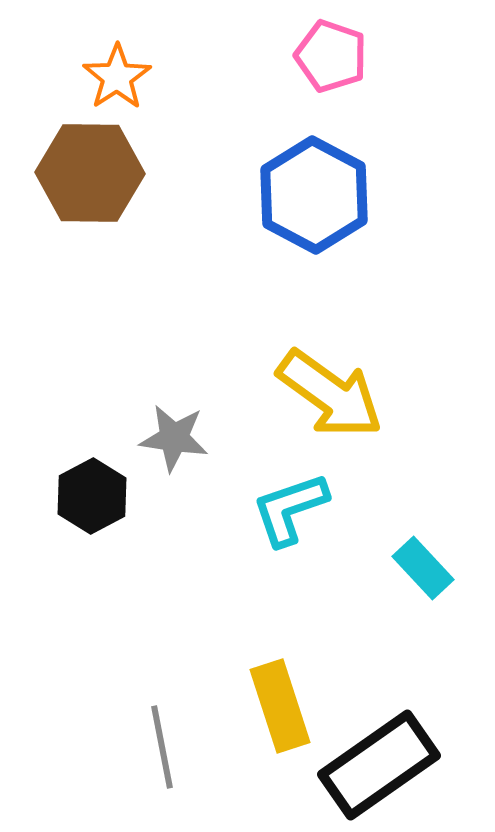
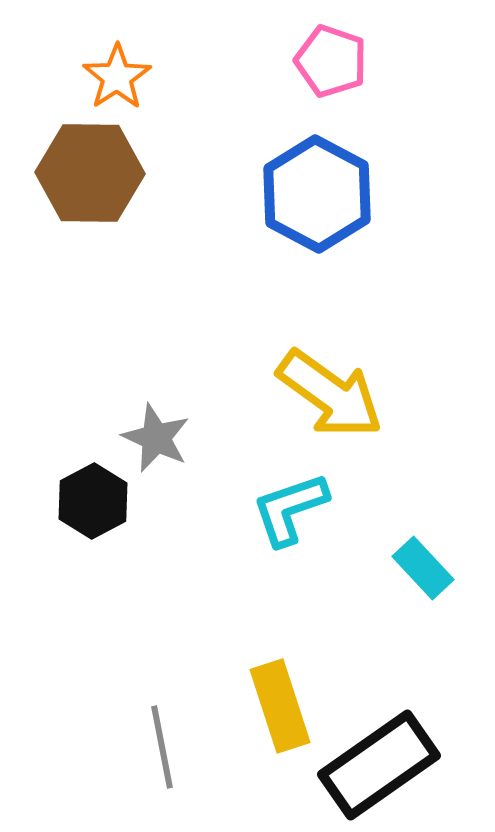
pink pentagon: moved 5 px down
blue hexagon: moved 3 px right, 1 px up
gray star: moved 18 px left; rotated 16 degrees clockwise
black hexagon: moved 1 px right, 5 px down
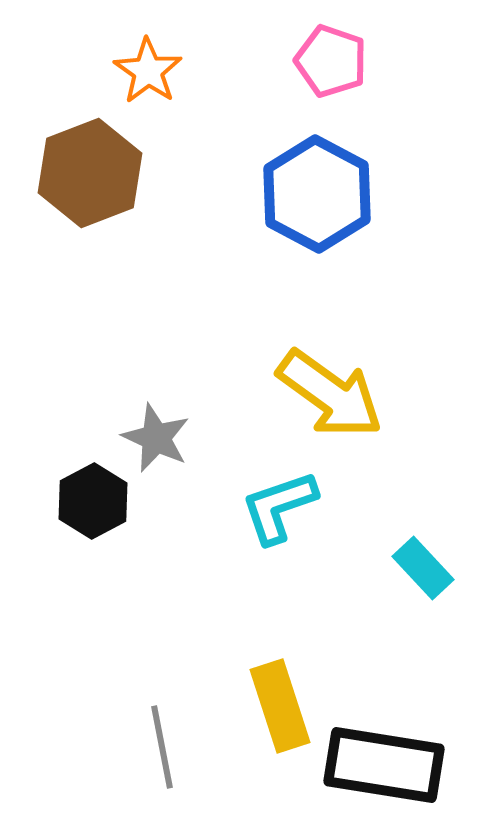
orange star: moved 31 px right, 6 px up; rotated 4 degrees counterclockwise
brown hexagon: rotated 22 degrees counterclockwise
cyan L-shape: moved 11 px left, 2 px up
black rectangle: moved 5 px right; rotated 44 degrees clockwise
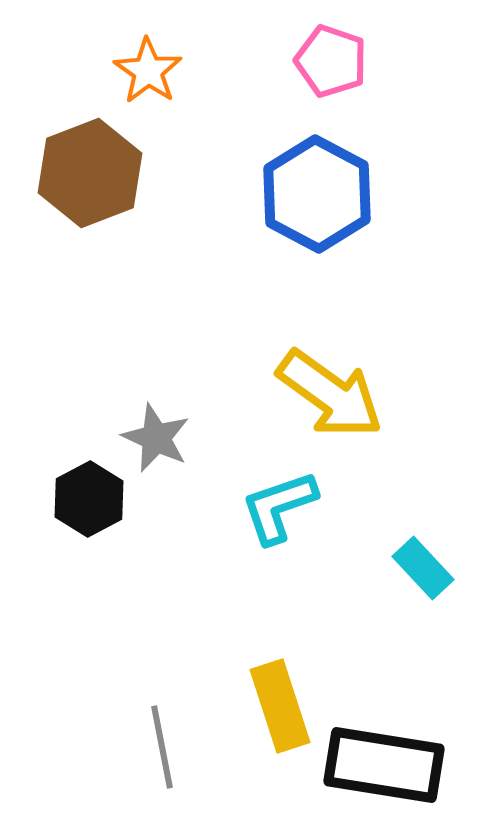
black hexagon: moved 4 px left, 2 px up
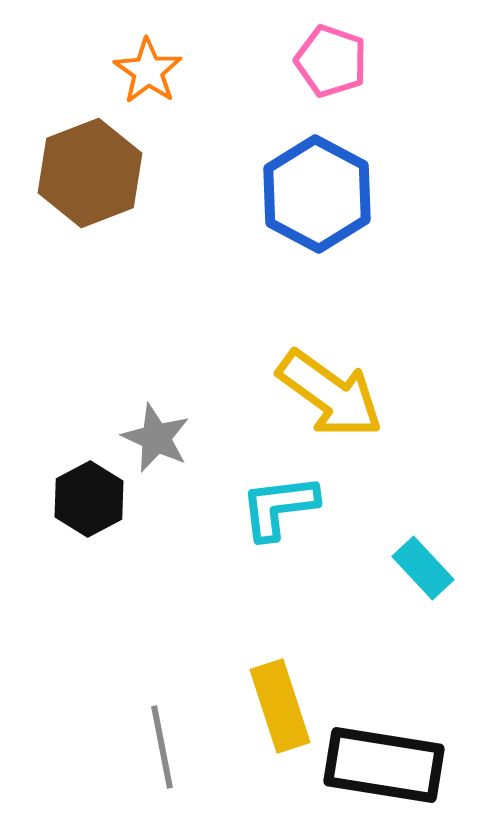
cyan L-shape: rotated 12 degrees clockwise
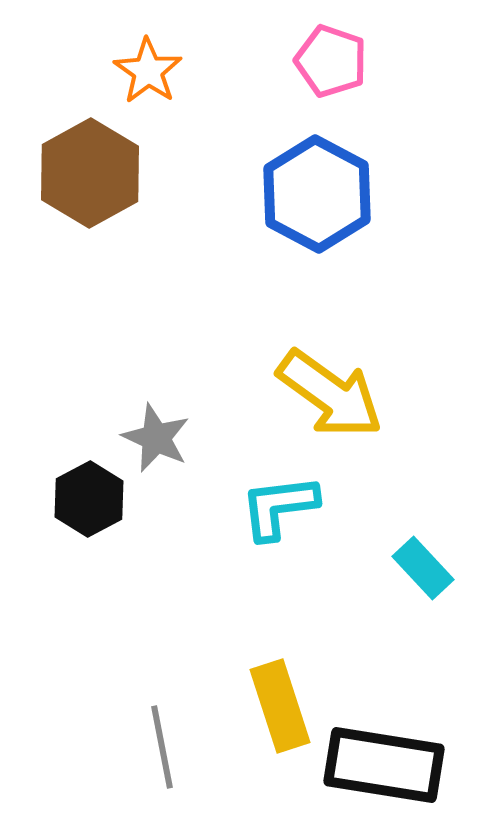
brown hexagon: rotated 8 degrees counterclockwise
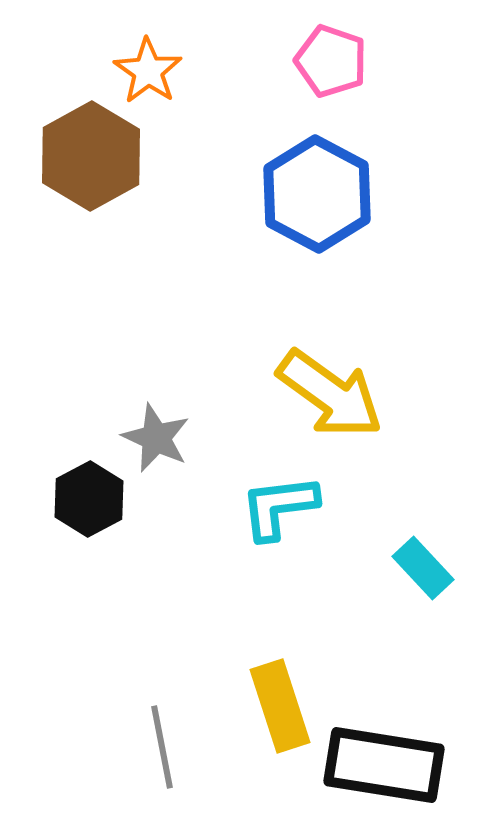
brown hexagon: moved 1 px right, 17 px up
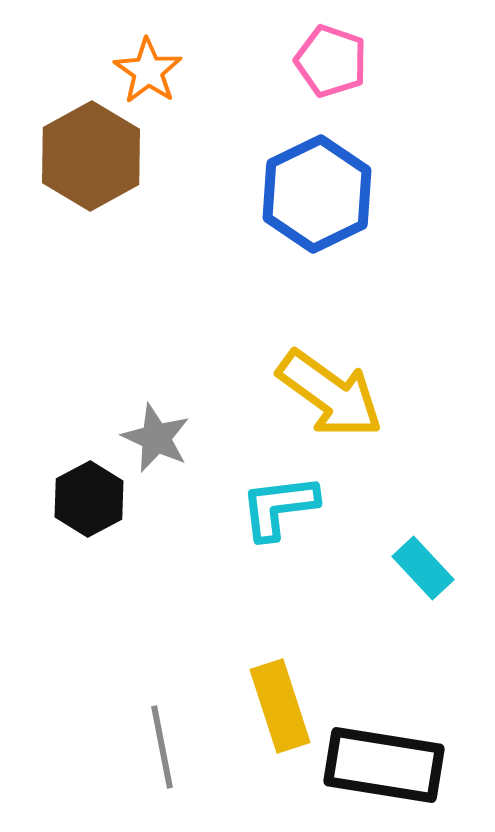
blue hexagon: rotated 6 degrees clockwise
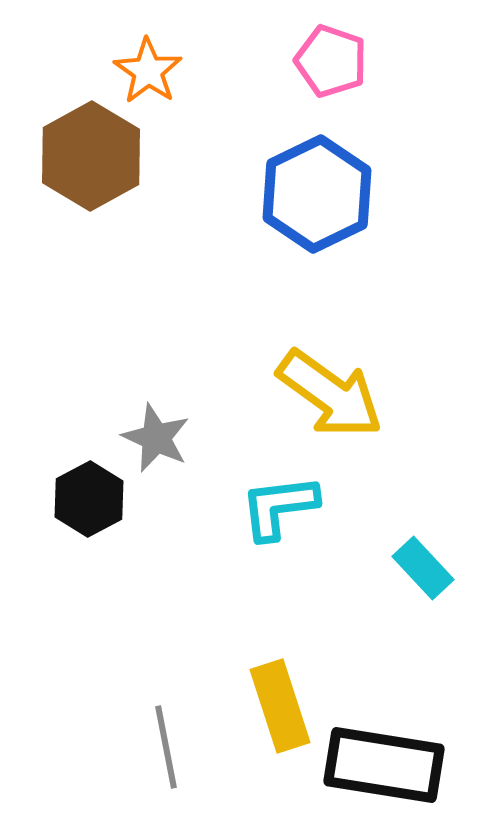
gray line: moved 4 px right
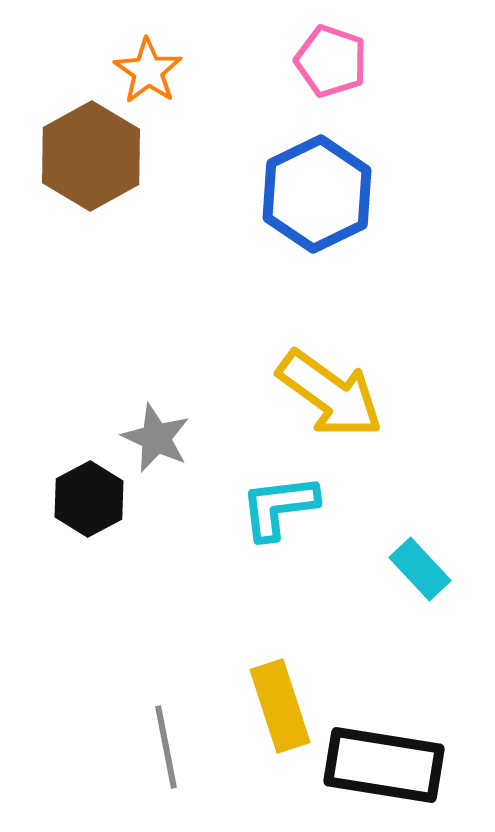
cyan rectangle: moved 3 px left, 1 px down
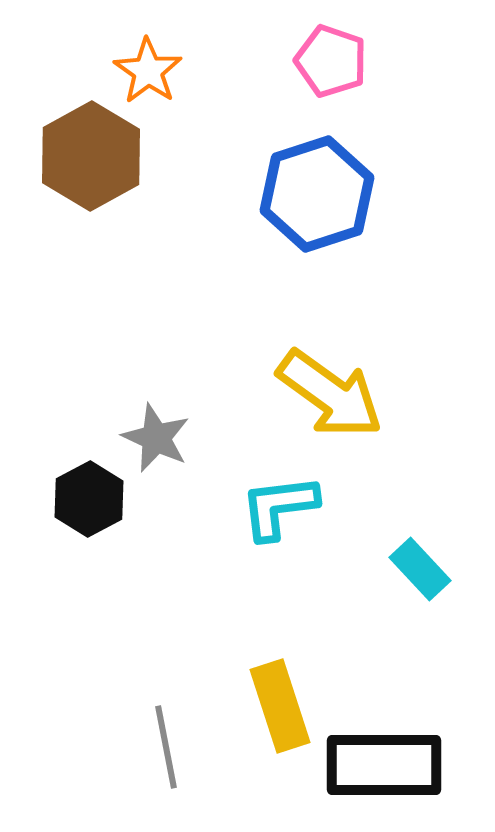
blue hexagon: rotated 8 degrees clockwise
black rectangle: rotated 9 degrees counterclockwise
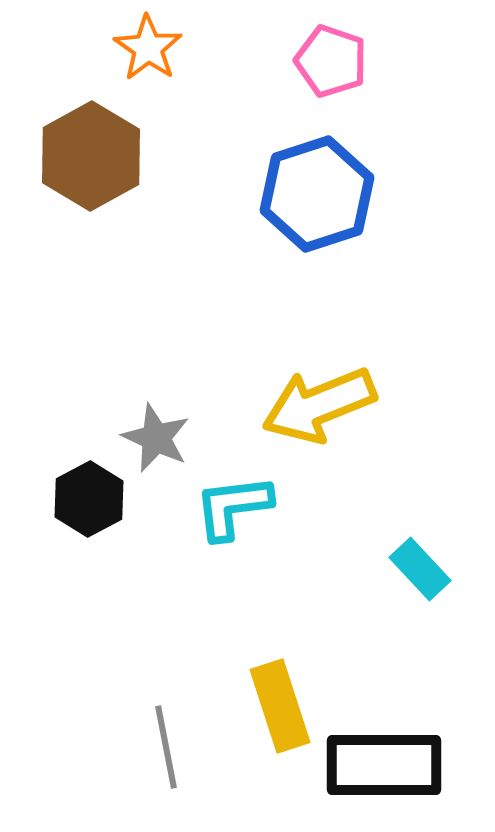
orange star: moved 23 px up
yellow arrow: moved 11 px left, 11 px down; rotated 122 degrees clockwise
cyan L-shape: moved 46 px left
